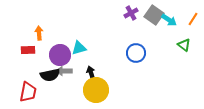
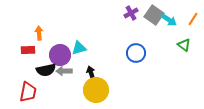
black semicircle: moved 4 px left, 5 px up
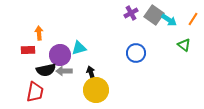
red trapezoid: moved 7 px right
